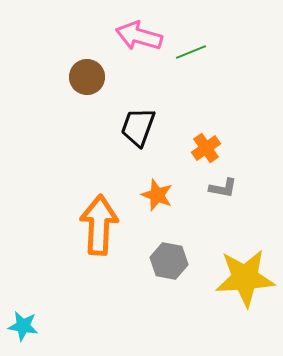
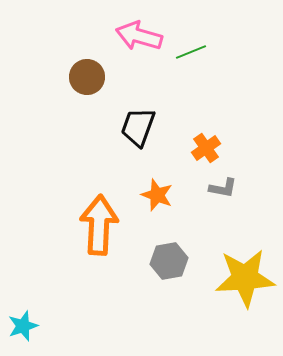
gray hexagon: rotated 21 degrees counterclockwise
cyan star: rotated 28 degrees counterclockwise
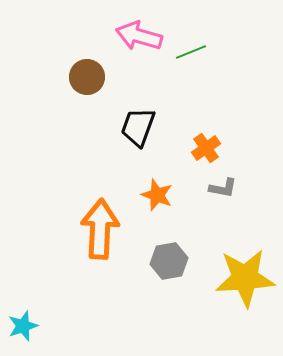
orange arrow: moved 1 px right, 4 px down
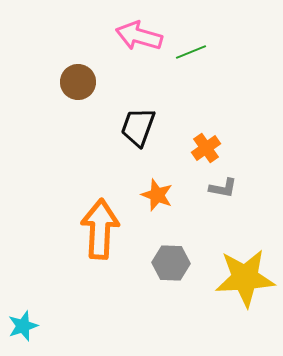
brown circle: moved 9 px left, 5 px down
gray hexagon: moved 2 px right, 2 px down; rotated 12 degrees clockwise
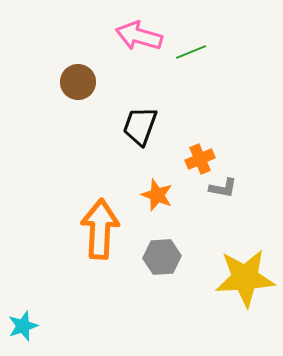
black trapezoid: moved 2 px right, 1 px up
orange cross: moved 6 px left, 11 px down; rotated 12 degrees clockwise
gray hexagon: moved 9 px left, 6 px up; rotated 6 degrees counterclockwise
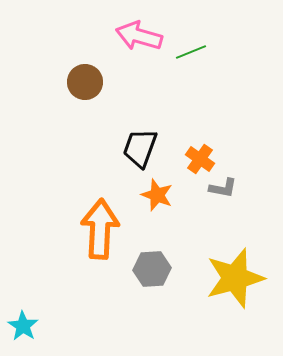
brown circle: moved 7 px right
black trapezoid: moved 22 px down
orange cross: rotated 32 degrees counterclockwise
gray hexagon: moved 10 px left, 12 px down
yellow star: moved 10 px left; rotated 12 degrees counterclockwise
cyan star: rotated 20 degrees counterclockwise
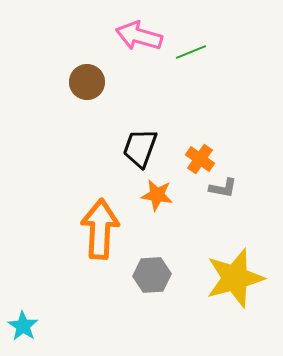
brown circle: moved 2 px right
orange star: rotated 12 degrees counterclockwise
gray hexagon: moved 6 px down
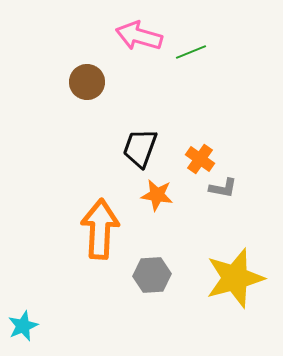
cyan star: rotated 16 degrees clockwise
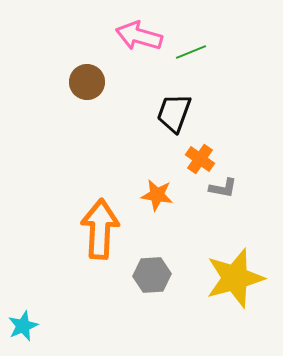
black trapezoid: moved 34 px right, 35 px up
